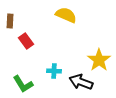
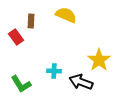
brown rectangle: moved 21 px right
red rectangle: moved 10 px left, 4 px up
green L-shape: moved 2 px left
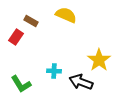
brown rectangle: rotated 64 degrees counterclockwise
red rectangle: rotated 70 degrees clockwise
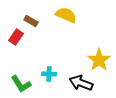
cyan cross: moved 5 px left, 3 px down
black arrow: moved 1 px down
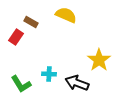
brown rectangle: moved 1 px down
black arrow: moved 4 px left
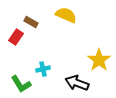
cyan cross: moved 6 px left, 5 px up; rotated 16 degrees counterclockwise
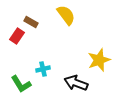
yellow semicircle: rotated 30 degrees clockwise
red rectangle: moved 1 px right, 1 px up
yellow star: rotated 15 degrees clockwise
black arrow: moved 1 px left
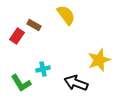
brown rectangle: moved 3 px right, 3 px down
green L-shape: moved 1 px up
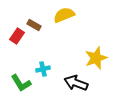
yellow semicircle: moved 2 px left; rotated 75 degrees counterclockwise
yellow star: moved 3 px left, 2 px up
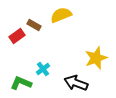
yellow semicircle: moved 3 px left
red rectangle: rotated 21 degrees clockwise
cyan cross: rotated 24 degrees counterclockwise
green L-shape: rotated 145 degrees clockwise
